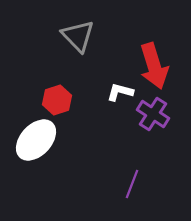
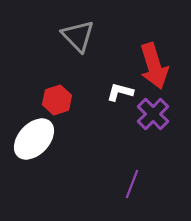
purple cross: rotated 12 degrees clockwise
white ellipse: moved 2 px left, 1 px up
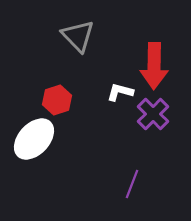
red arrow: rotated 18 degrees clockwise
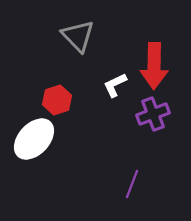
white L-shape: moved 5 px left, 7 px up; rotated 40 degrees counterclockwise
purple cross: rotated 24 degrees clockwise
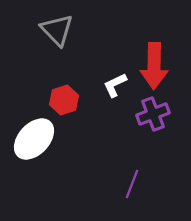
gray triangle: moved 21 px left, 6 px up
red hexagon: moved 7 px right
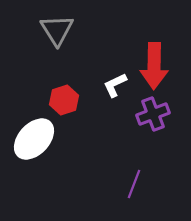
gray triangle: rotated 12 degrees clockwise
purple line: moved 2 px right
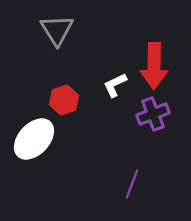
purple line: moved 2 px left
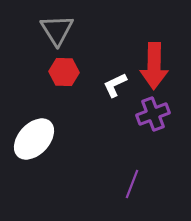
red hexagon: moved 28 px up; rotated 20 degrees clockwise
